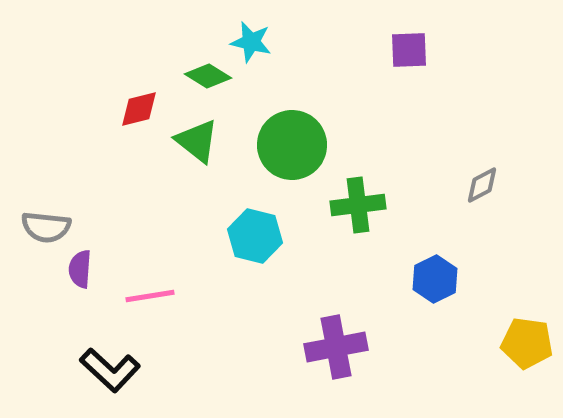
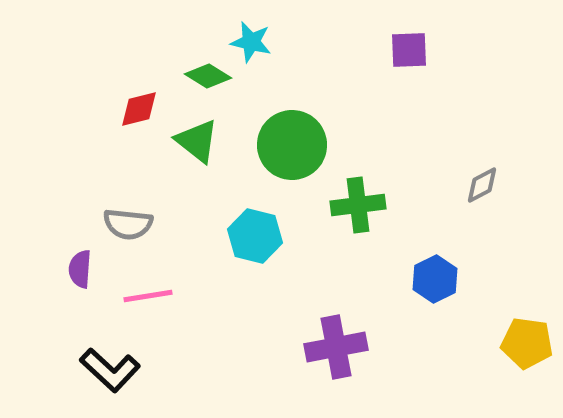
gray semicircle: moved 82 px right, 3 px up
pink line: moved 2 px left
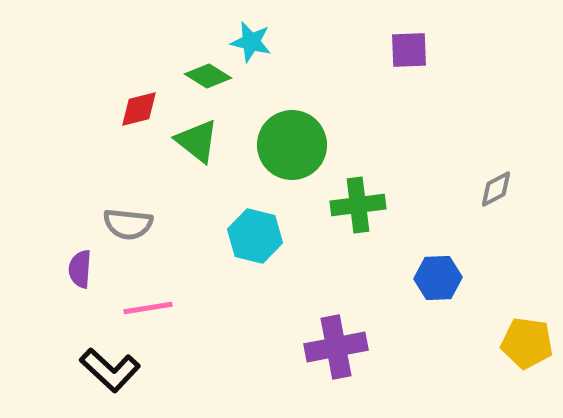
gray diamond: moved 14 px right, 4 px down
blue hexagon: moved 3 px right, 1 px up; rotated 24 degrees clockwise
pink line: moved 12 px down
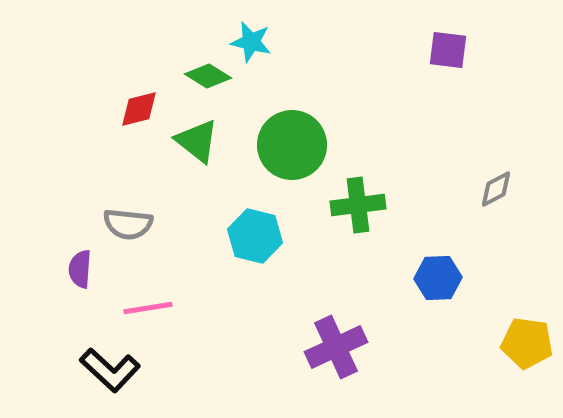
purple square: moved 39 px right; rotated 9 degrees clockwise
purple cross: rotated 14 degrees counterclockwise
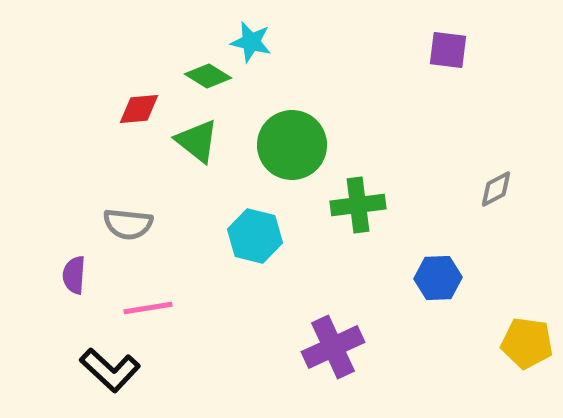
red diamond: rotated 9 degrees clockwise
purple semicircle: moved 6 px left, 6 px down
purple cross: moved 3 px left
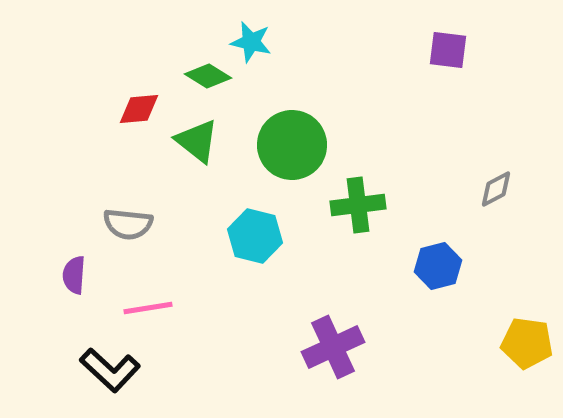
blue hexagon: moved 12 px up; rotated 12 degrees counterclockwise
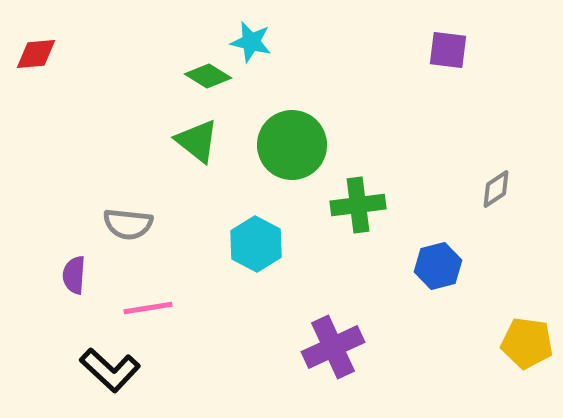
red diamond: moved 103 px left, 55 px up
gray diamond: rotated 6 degrees counterclockwise
cyan hexagon: moved 1 px right, 8 px down; rotated 14 degrees clockwise
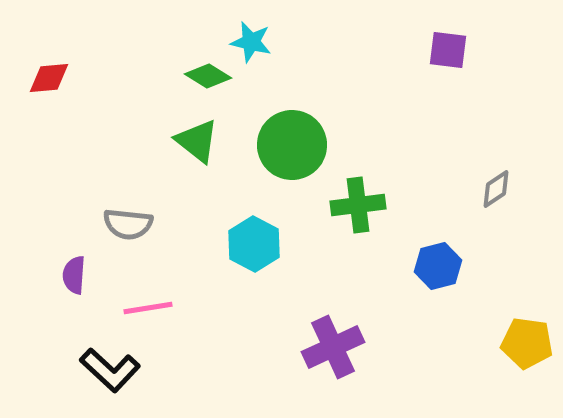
red diamond: moved 13 px right, 24 px down
cyan hexagon: moved 2 px left
